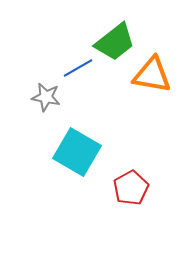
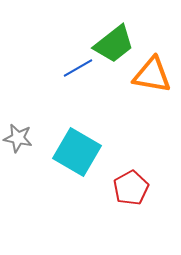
green trapezoid: moved 1 px left, 2 px down
gray star: moved 28 px left, 41 px down
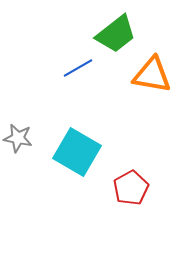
green trapezoid: moved 2 px right, 10 px up
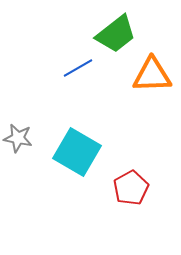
orange triangle: rotated 12 degrees counterclockwise
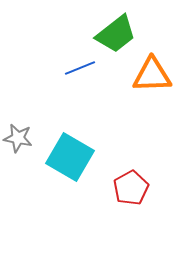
blue line: moved 2 px right; rotated 8 degrees clockwise
cyan square: moved 7 px left, 5 px down
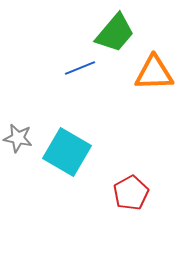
green trapezoid: moved 1 px left, 1 px up; rotated 12 degrees counterclockwise
orange triangle: moved 2 px right, 2 px up
cyan square: moved 3 px left, 5 px up
red pentagon: moved 5 px down
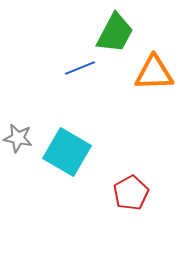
green trapezoid: rotated 12 degrees counterclockwise
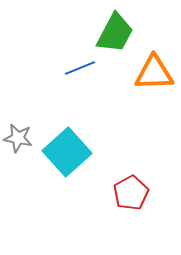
cyan square: rotated 18 degrees clockwise
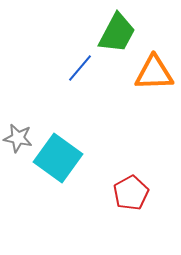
green trapezoid: moved 2 px right
blue line: rotated 28 degrees counterclockwise
cyan square: moved 9 px left, 6 px down; rotated 12 degrees counterclockwise
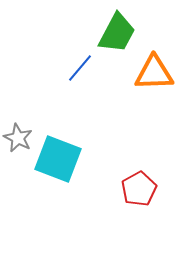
gray star: rotated 16 degrees clockwise
cyan square: moved 1 px down; rotated 15 degrees counterclockwise
red pentagon: moved 8 px right, 4 px up
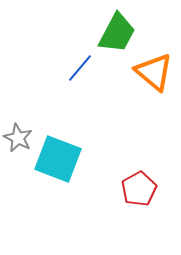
orange triangle: moved 1 px up; rotated 42 degrees clockwise
